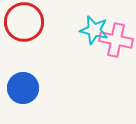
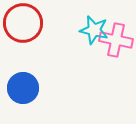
red circle: moved 1 px left, 1 px down
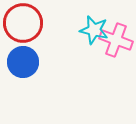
pink cross: rotated 8 degrees clockwise
blue circle: moved 26 px up
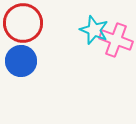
cyan star: rotated 8 degrees clockwise
blue circle: moved 2 px left, 1 px up
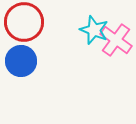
red circle: moved 1 px right, 1 px up
pink cross: rotated 16 degrees clockwise
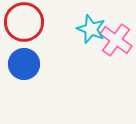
cyan star: moved 3 px left, 1 px up
blue circle: moved 3 px right, 3 px down
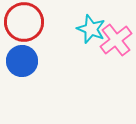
pink cross: rotated 16 degrees clockwise
blue circle: moved 2 px left, 3 px up
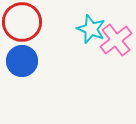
red circle: moved 2 px left
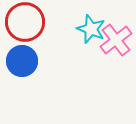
red circle: moved 3 px right
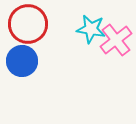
red circle: moved 3 px right, 2 px down
cyan star: rotated 12 degrees counterclockwise
